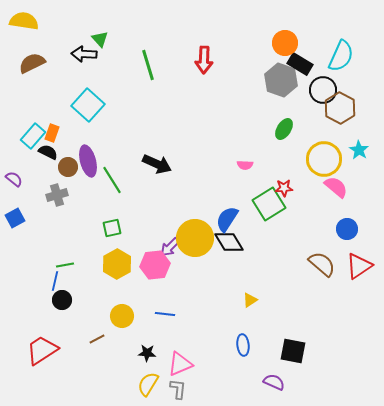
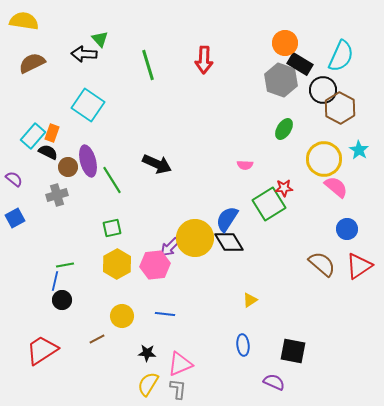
cyan square at (88, 105): rotated 8 degrees counterclockwise
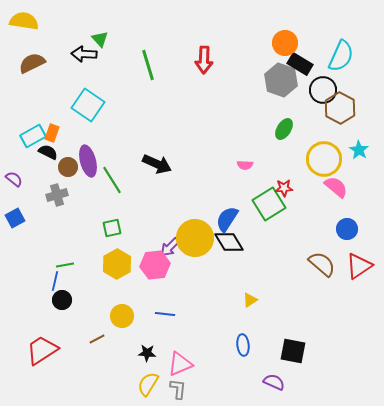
cyan rectangle at (33, 136): rotated 20 degrees clockwise
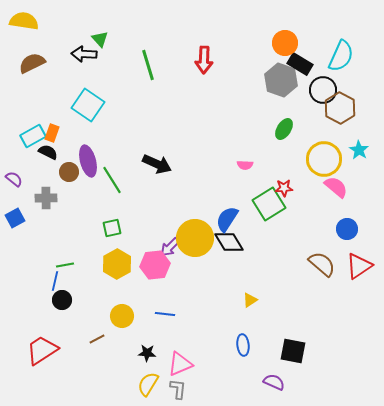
brown circle at (68, 167): moved 1 px right, 5 px down
gray cross at (57, 195): moved 11 px left, 3 px down; rotated 15 degrees clockwise
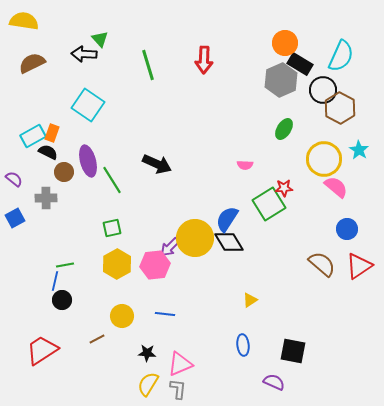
gray hexagon at (281, 80): rotated 16 degrees clockwise
brown circle at (69, 172): moved 5 px left
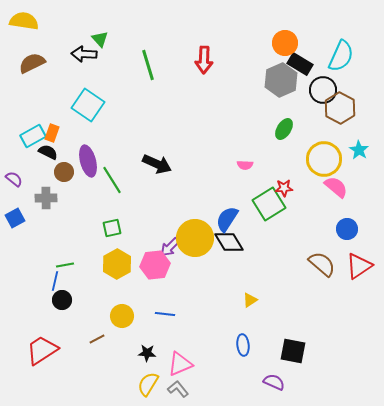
gray L-shape at (178, 389): rotated 45 degrees counterclockwise
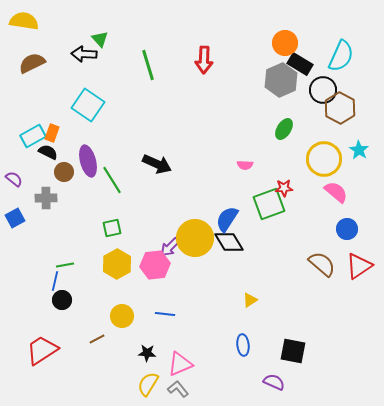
pink semicircle at (336, 187): moved 5 px down
green square at (269, 204): rotated 12 degrees clockwise
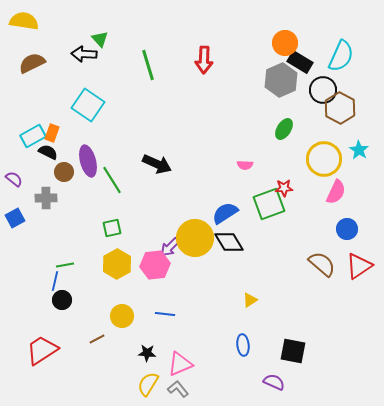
black rectangle at (300, 64): moved 2 px up
pink semicircle at (336, 192): rotated 75 degrees clockwise
blue semicircle at (227, 219): moved 2 px left, 6 px up; rotated 24 degrees clockwise
